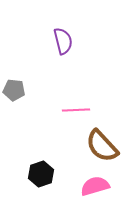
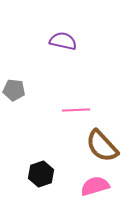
purple semicircle: rotated 64 degrees counterclockwise
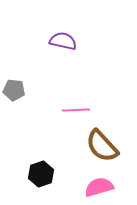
pink semicircle: moved 4 px right, 1 px down
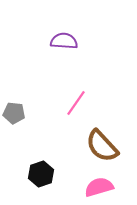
purple semicircle: moved 1 px right; rotated 8 degrees counterclockwise
gray pentagon: moved 23 px down
pink line: moved 7 px up; rotated 52 degrees counterclockwise
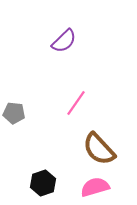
purple semicircle: rotated 132 degrees clockwise
brown semicircle: moved 3 px left, 3 px down
black hexagon: moved 2 px right, 9 px down
pink semicircle: moved 4 px left
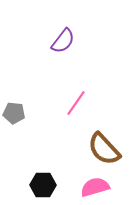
purple semicircle: moved 1 px left; rotated 8 degrees counterclockwise
brown semicircle: moved 5 px right
black hexagon: moved 2 px down; rotated 20 degrees clockwise
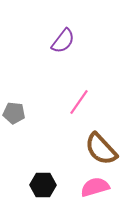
pink line: moved 3 px right, 1 px up
brown semicircle: moved 3 px left
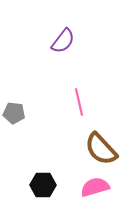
pink line: rotated 48 degrees counterclockwise
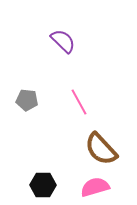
purple semicircle: rotated 84 degrees counterclockwise
pink line: rotated 16 degrees counterclockwise
gray pentagon: moved 13 px right, 13 px up
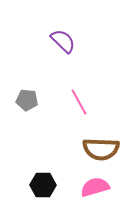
brown semicircle: rotated 45 degrees counterclockwise
